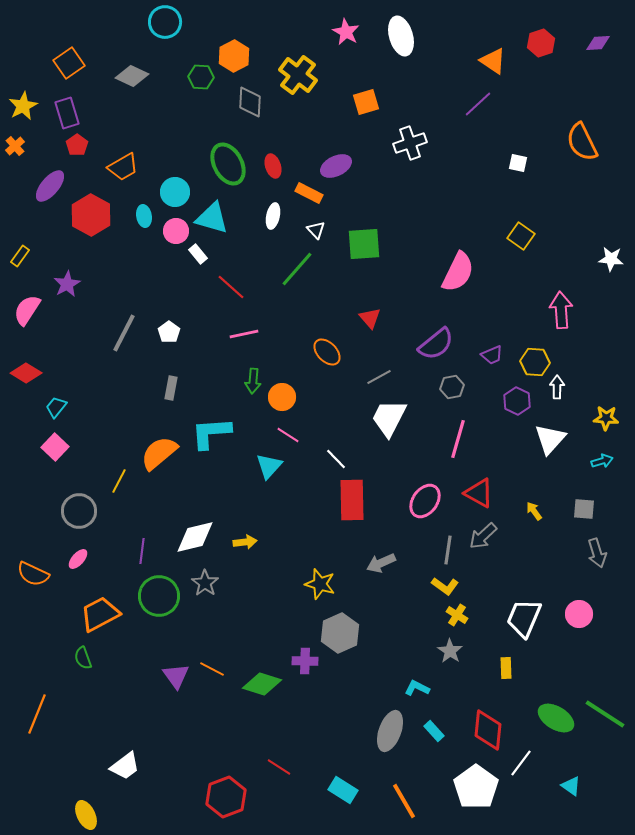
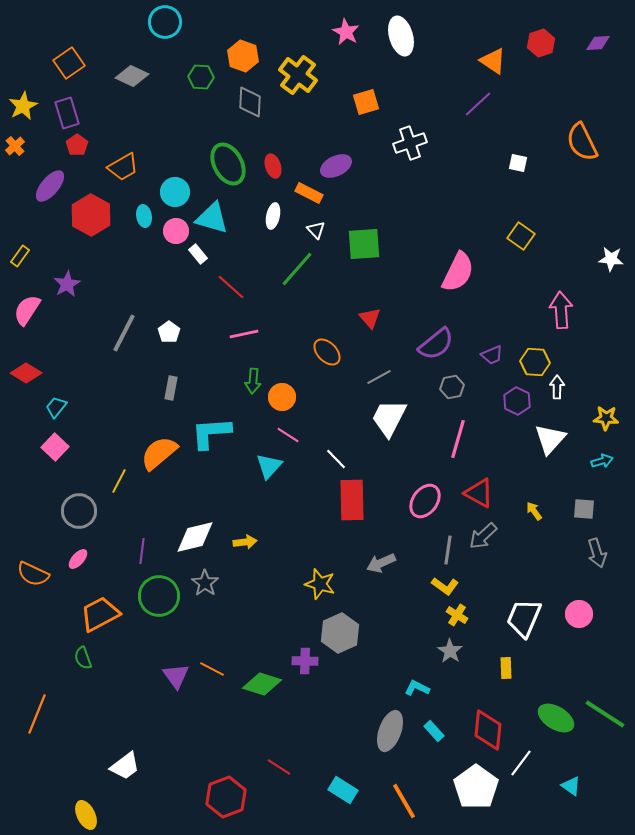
orange hexagon at (234, 56): moved 9 px right; rotated 12 degrees counterclockwise
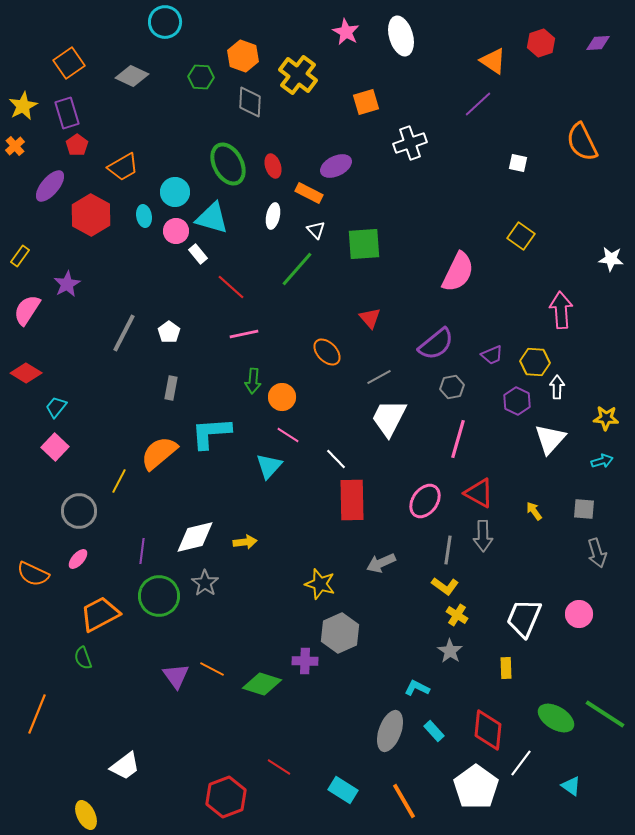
gray arrow at (483, 536): rotated 48 degrees counterclockwise
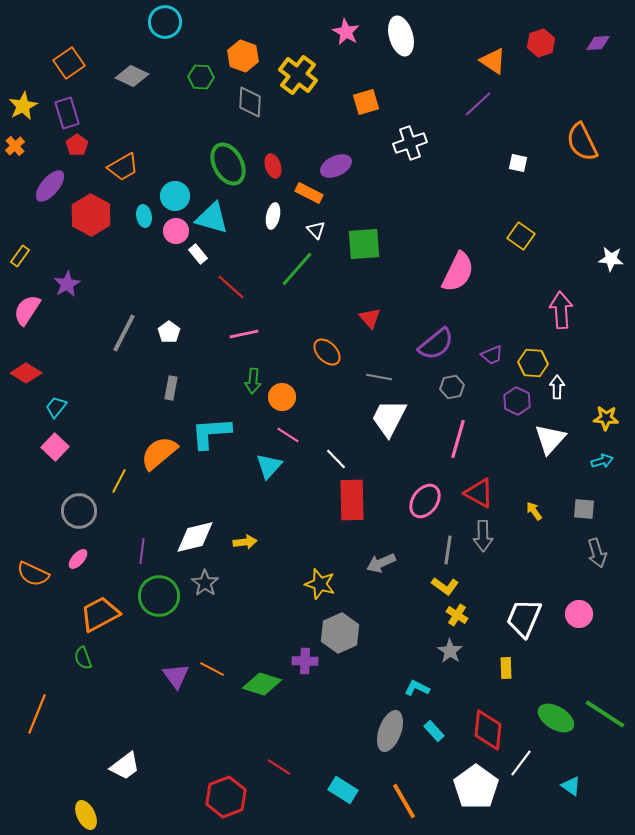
cyan circle at (175, 192): moved 4 px down
yellow hexagon at (535, 362): moved 2 px left, 1 px down
gray line at (379, 377): rotated 40 degrees clockwise
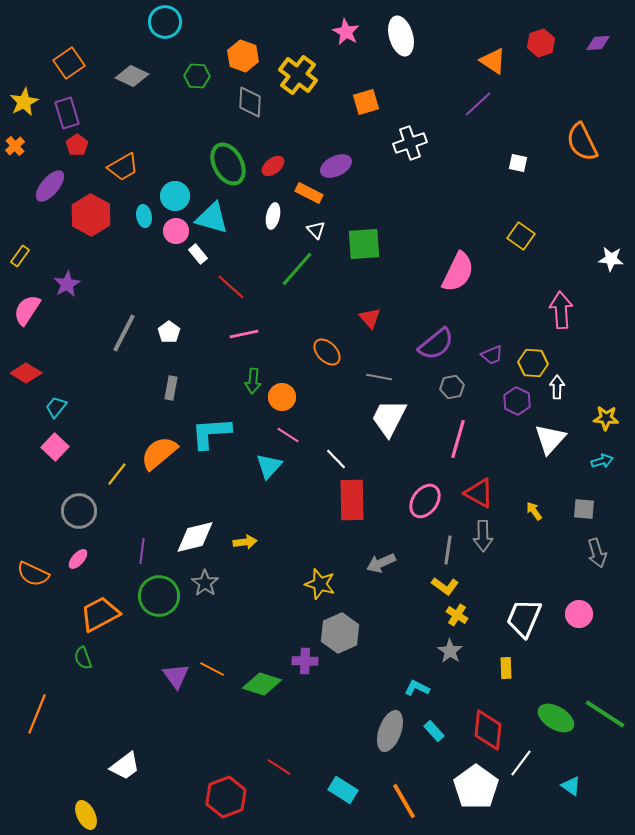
green hexagon at (201, 77): moved 4 px left, 1 px up
yellow star at (23, 106): moved 1 px right, 4 px up
red ellipse at (273, 166): rotated 70 degrees clockwise
yellow line at (119, 481): moved 2 px left, 7 px up; rotated 10 degrees clockwise
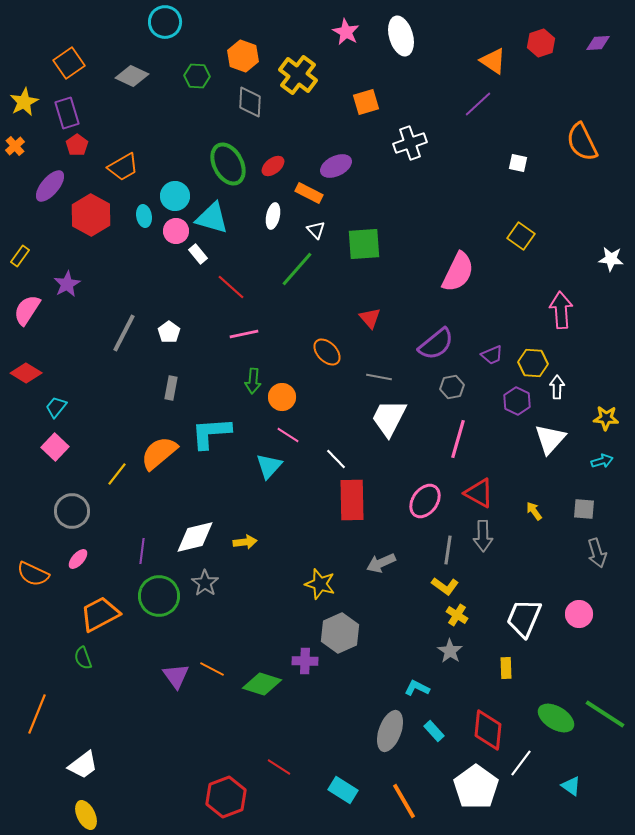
gray circle at (79, 511): moved 7 px left
white trapezoid at (125, 766): moved 42 px left, 1 px up
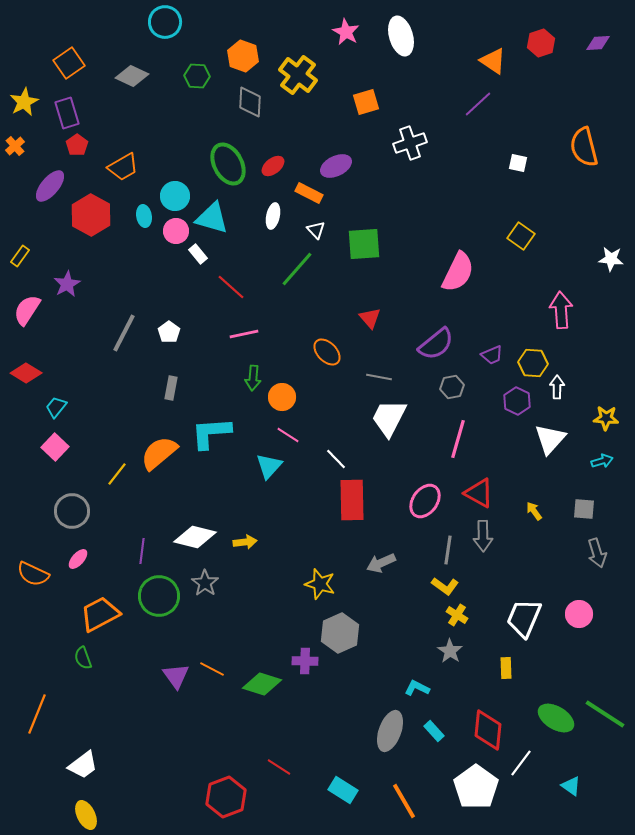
orange semicircle at (582, 142): moved 2 px right, 5 px down; rotated 12 degrees clockwise
green arrow at (253, 381): moved 3 px up
white diamond at (195, 537): rotated 27 degrees clockwise
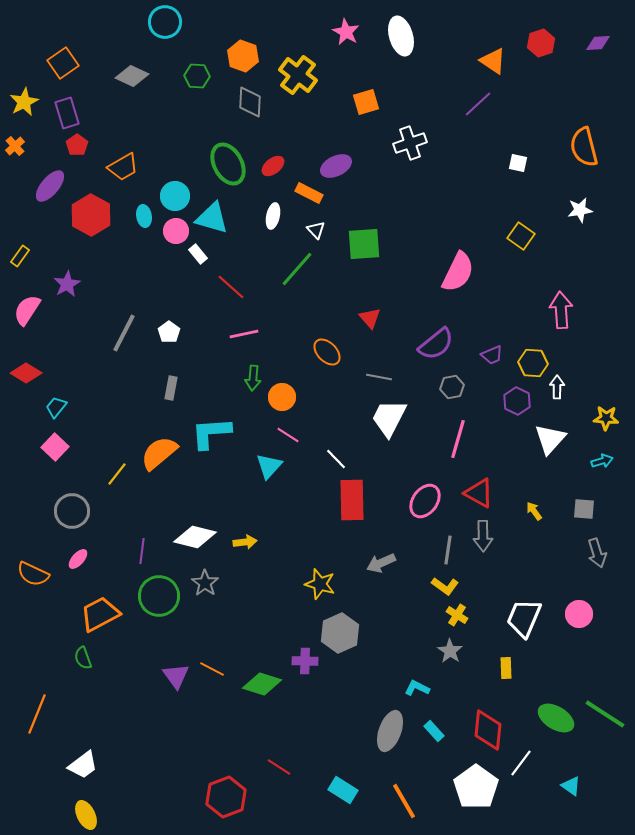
orange square at (69, 63): moved 6 px left
white star at (611, 259): moved 31 px left, 49 px up; rotated 15 degrees counterclockwise
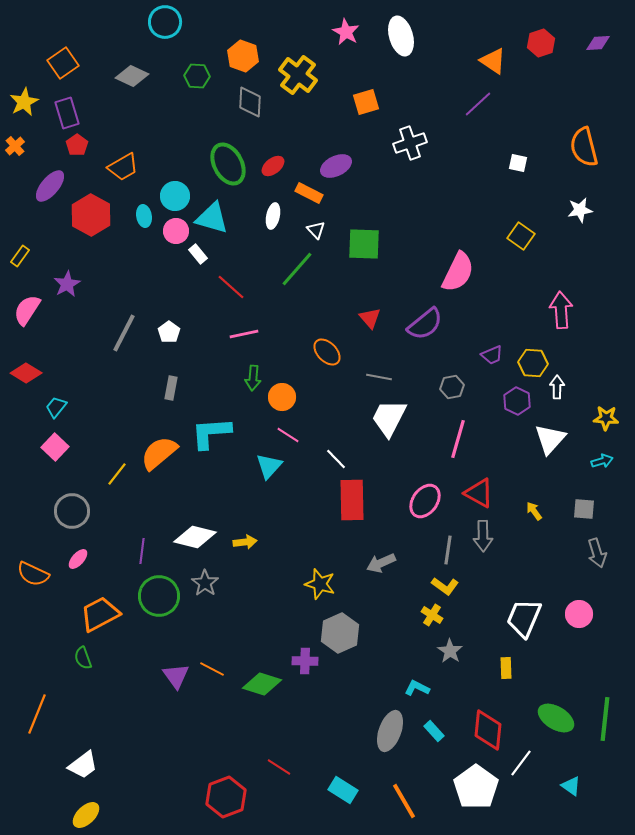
green square at (364, 244): rotated 6 degrees clockwise
purple semicircle at (436, 344): moved 11 px left, 20 px up
yellow cross at (457, 615): moved 25 px left
green line at (605, 714): moved 5 px down; rotated 63 degrees clockwise
yellow ellipse at (86, 815): rotated 72 degrees clockwise
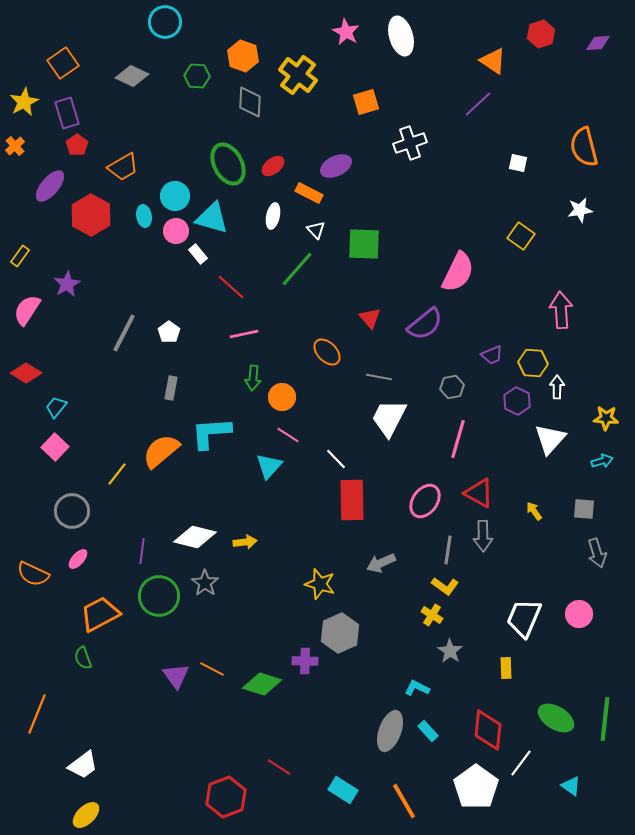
red hexagon at (541, 43): moved 9 px up
orange semicircle at (159, 453): moved 2 px right, 2 px up
cyan rectangle at (434, 731): moved 6 px left
